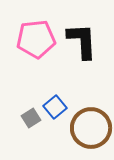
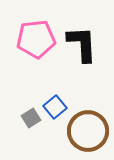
black L-shape: moved 3 px down
brown circle: moved 3 px left, 3 px down
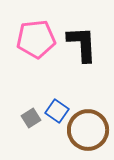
blue square: moved 2 px right, 4 px down; rotated 15 degrees counterclockwise
brown circle: moved 1 px up
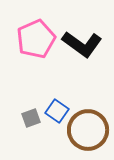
pink pentagon: rotated 18 degrees counterclockwise
black L-shape: rotated 129 degrees clockwise
gray square: rotated 12 degrees clockwise
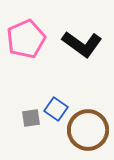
pink pentagon: moved 10 px left
blue square: moved 1 px left, 2 px up
gray square: rotated 12 degrees clockwise
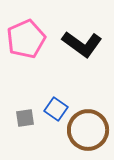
gray square: moved 6 px left
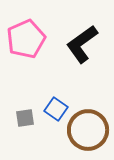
black L-shape: rotated 108 degrees clockwise
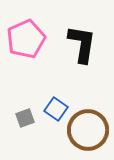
black L-shape: rotated 135 degrees clockwise
gray square: rotated 12 degrees counterclockwise
